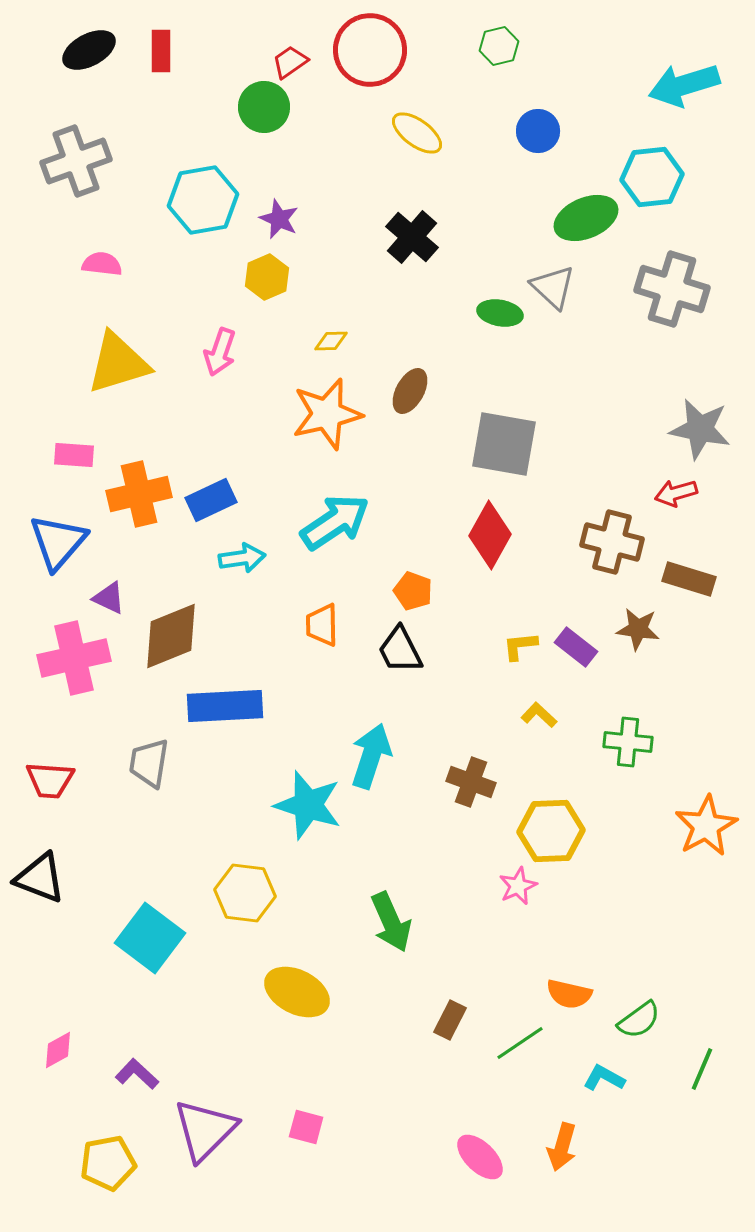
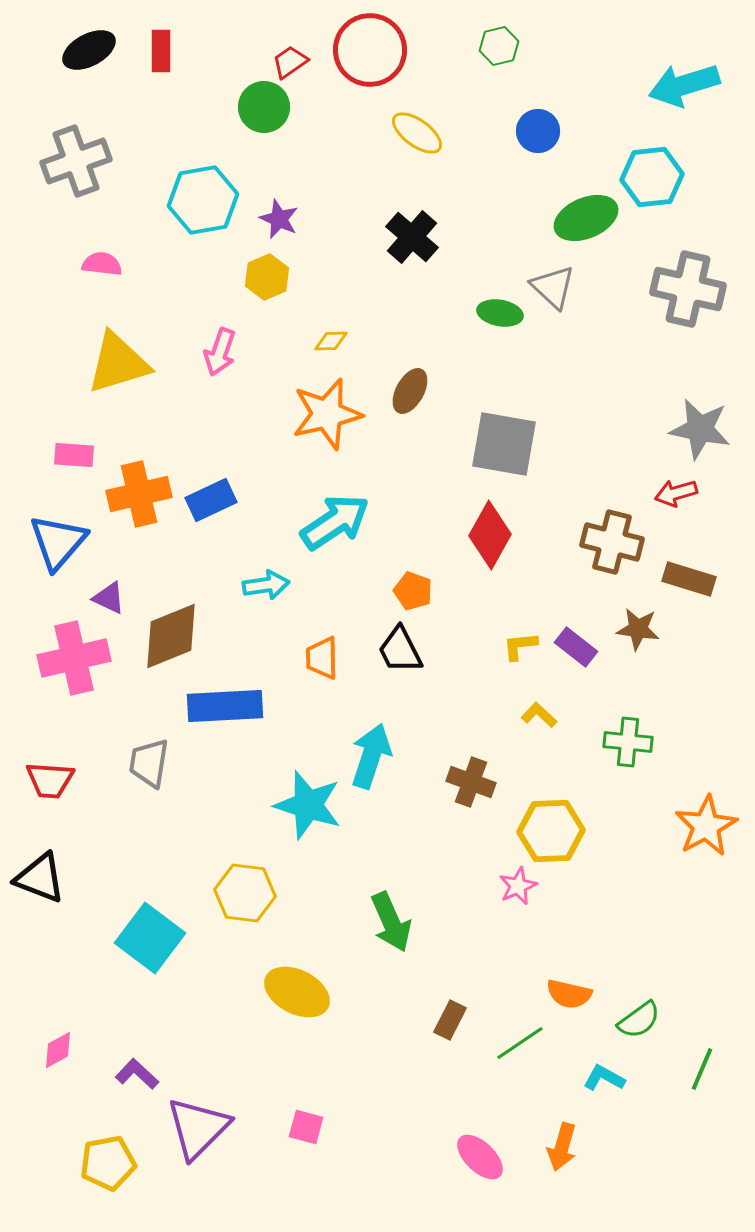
gray cross at (672, 289): moved 16 px right; rotated 4 degrees counterclockwise
cyan arrow at (242, 558): moved 24 px right, 27 px down
orange trapezoid at (322, 625): moved 33 px down
purple triangle at (205, 1130): moved 7 px left, 2 px up
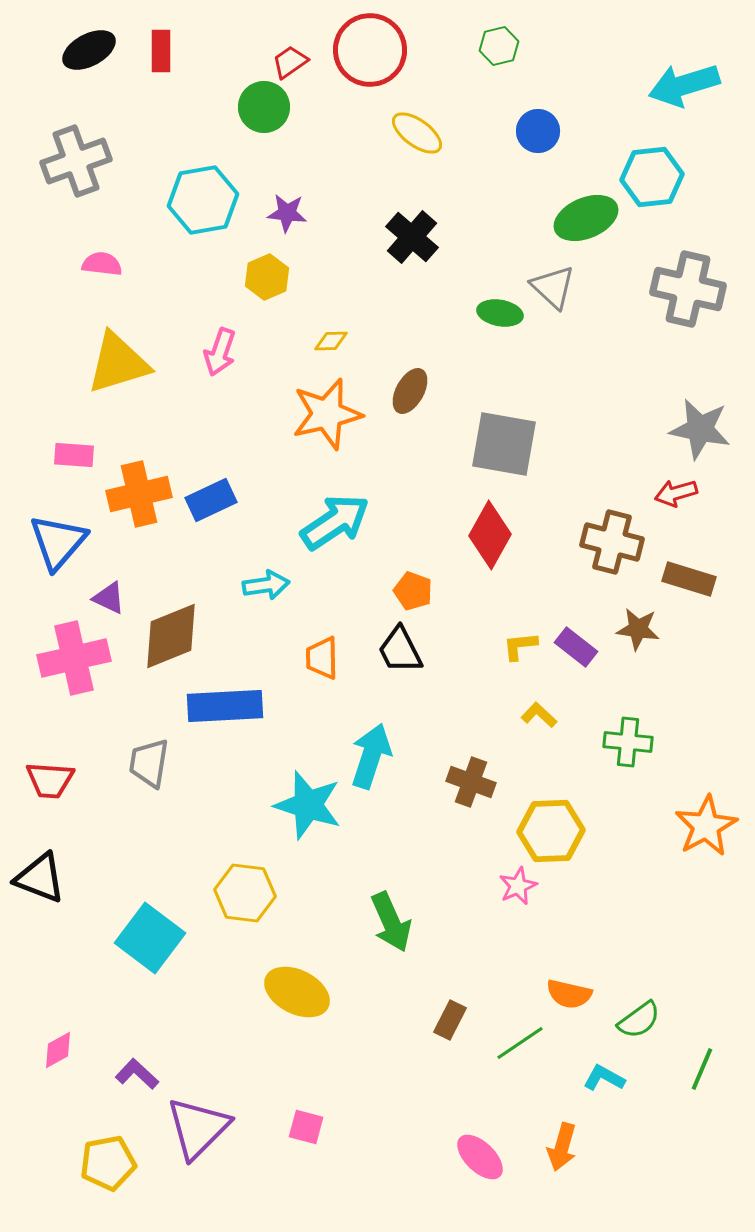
purple star at (279, 219): moved 8 px right, 6 px up; rotated 18 degrees counterclockwise
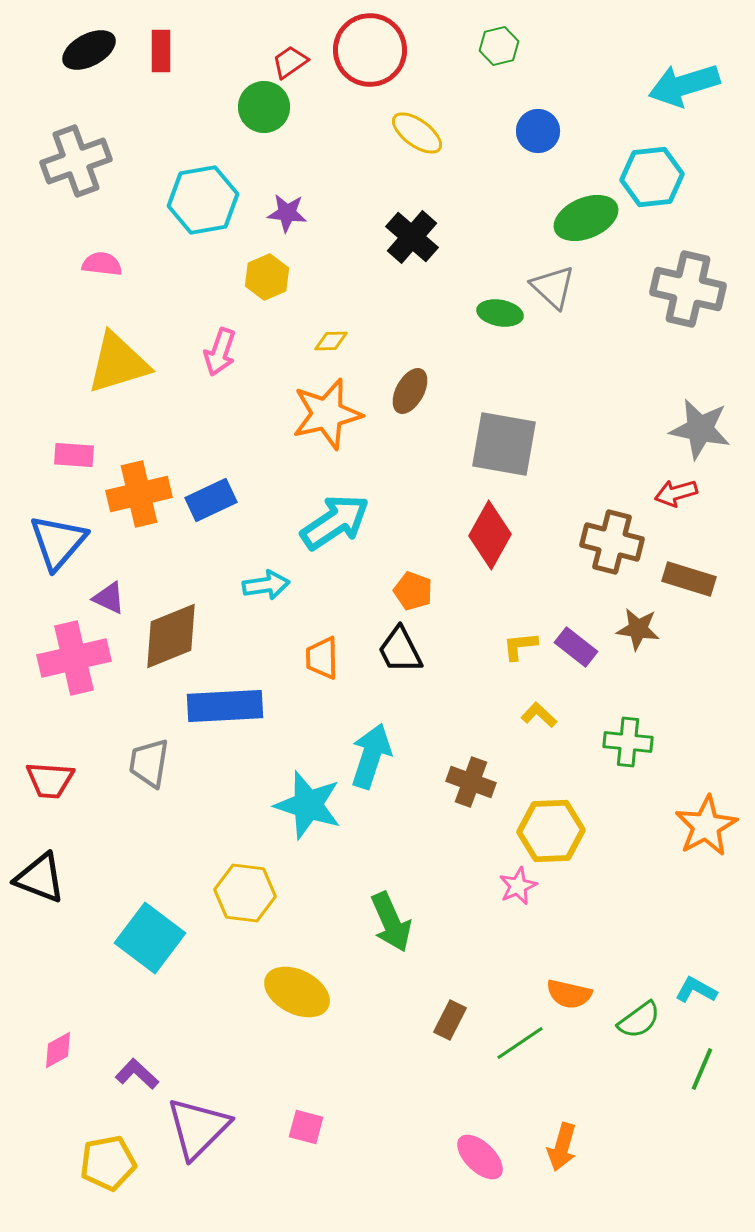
cyan L-shape at (604, 1078): moved 92 px right, 88 px up
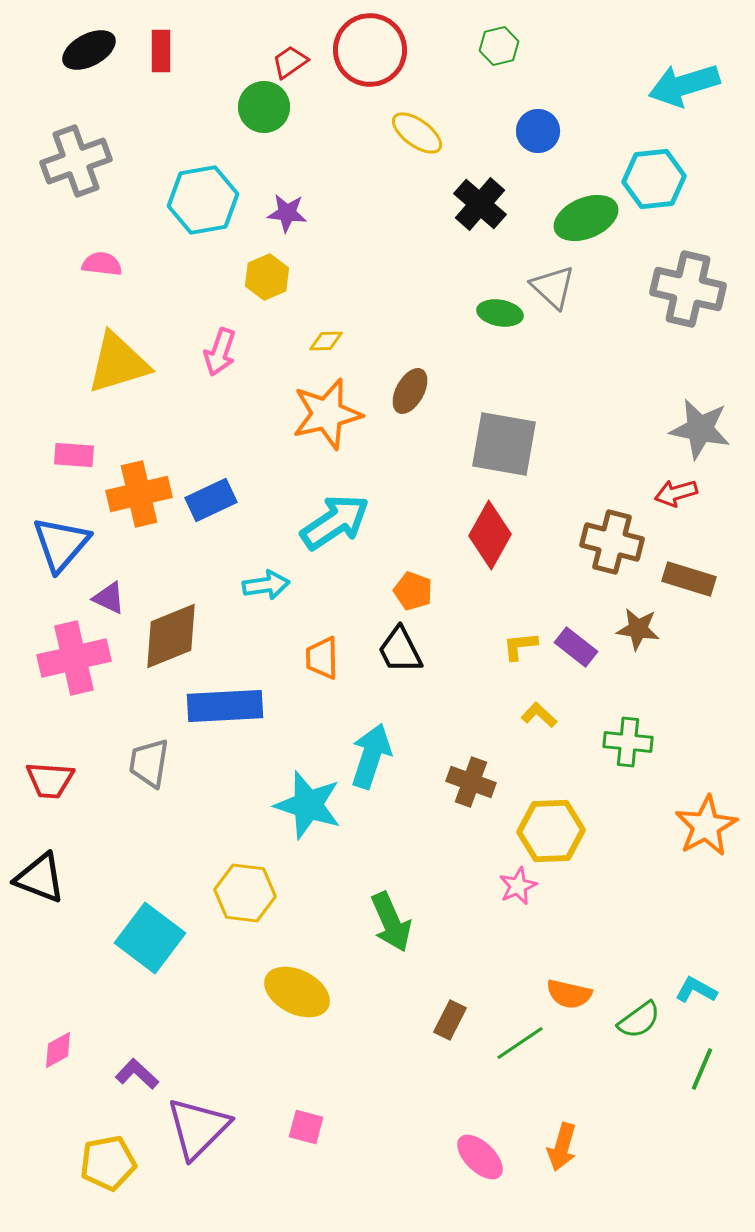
cyan hexagon at (652, 177): moved 2 px right, 2 px down
black cross at (412, 237): moved 68 px right, 33 px up
yellow diamond at (331, 341): moved 5 px left
blue triangle at (58, 542): moved 3 px right, 2 px down
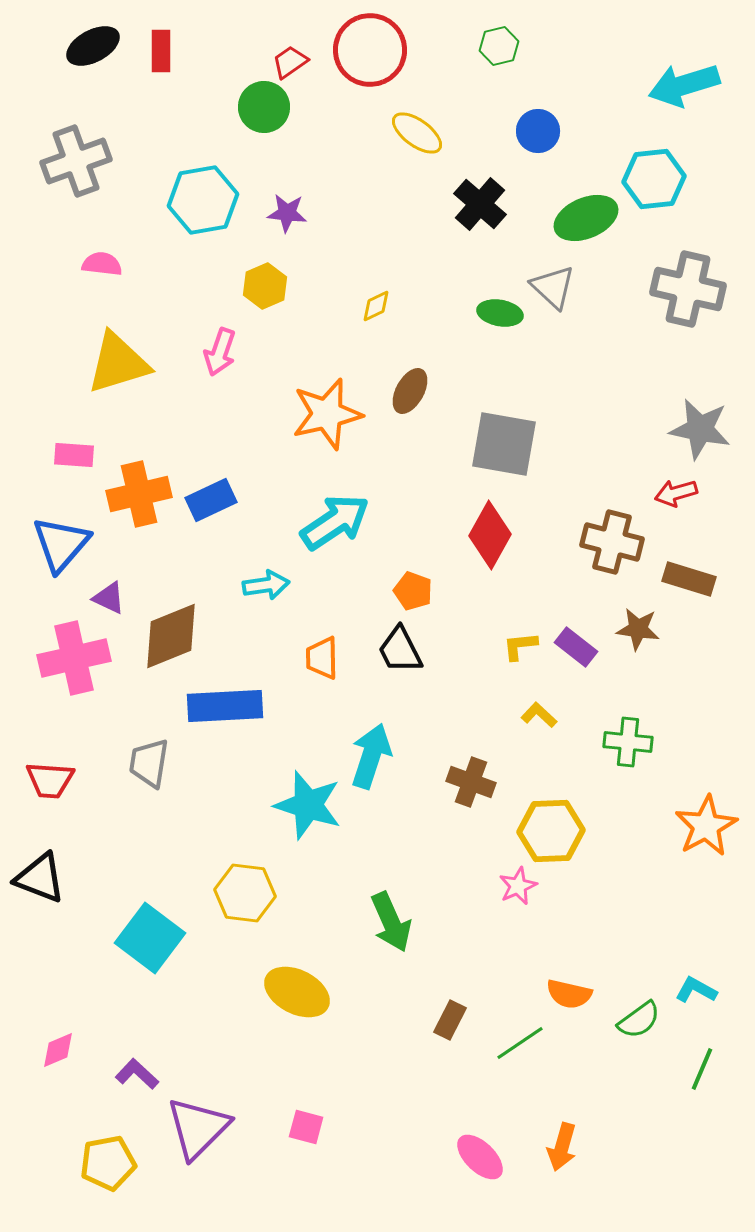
black ellipse at (89, 50): moved 4 px right, 4 px up
yellow hexagon at (267, 277): moved 2 px left, 9 px down
yellow diamond at (326, 341): moved 50 px right, 35 px up; rotated 24 degrees counterclockwise
pink diamond at (58, 1050): rotated 6 degrees clockwise
